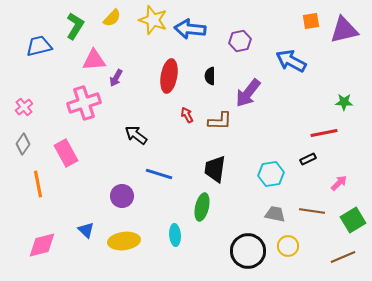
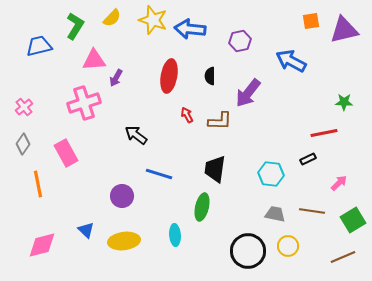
cyan hexagon at (271, 174): rotated 15 degrees clockwise
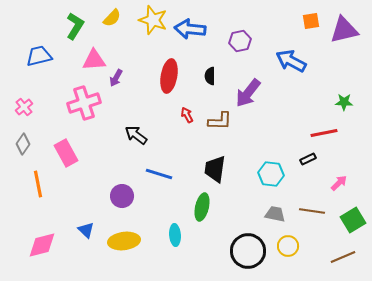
blue trapezoid at (39, 46): moved 10 px down
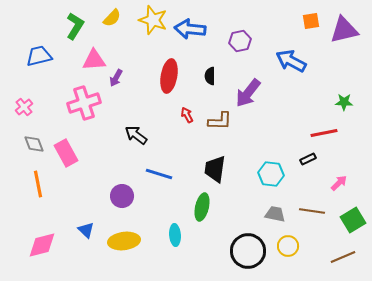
gray diamond at (23, 144): moved 11 px right; rotated 55 degrees counterclockwise
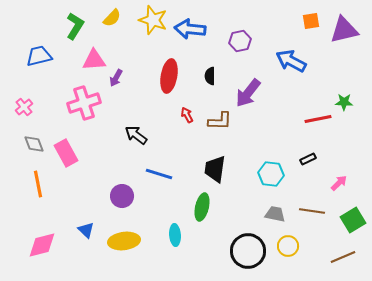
red line at (324, 133): moved 6 px left, 14 px up
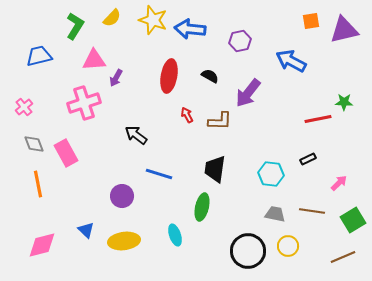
black semicircle at (210, 76): rotated 120 degrees clockwise
cyan ellipse at (175, 235): rotated 15 degrees counterclockwise
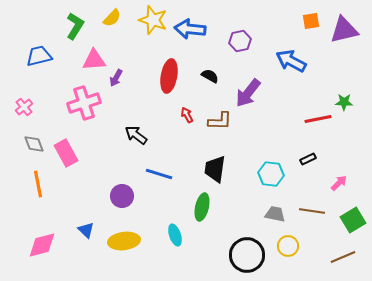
black circle at (248, 251): moved 1 px left, 4 px down
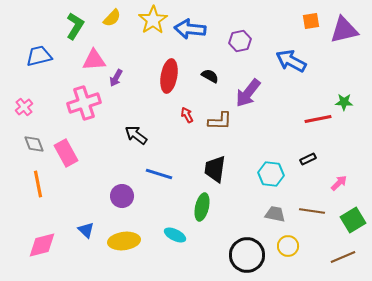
yellow star at (153, 20): rotated 20 degrees clockwise
cyan ellipse at (175, 235): rotated 45 degrees counterclockwise
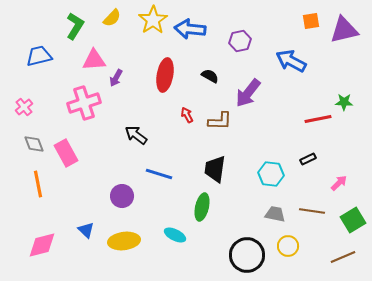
red ellipse at (169, 76): moved 4 px left, 1 px up
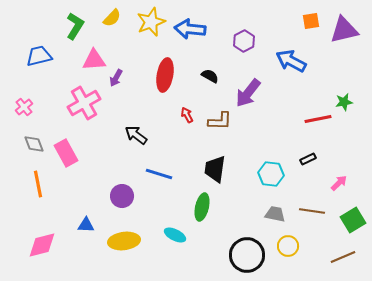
yellow star at (153, 20): moved 2 px left, 2 px down; rotated 12 degrees clockwise
purple hexagon at (240, 41): moved 4 px right; rotated 15 degrees counterclockwise
green star at (344, 102): rotated 12 degrees counterclockwise
pink cross at (84, 103): rotated 12 degrees counterclockwise
blue triangle at (86, 230): moved 5 px up; rotated 42 degrees counterclockwise
